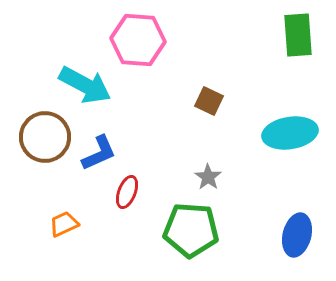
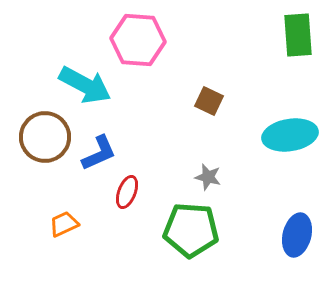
cyan ellipse: moved 2 px down
gray star: rotated 20 degrees counterclockwise
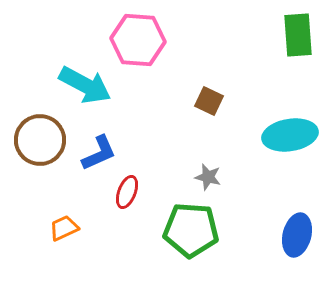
brown circle: moved 5 px left, 3 px down
orange trapezoid: moved 4 px down
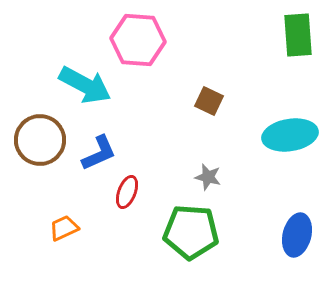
green pentagon: moved 2 px down
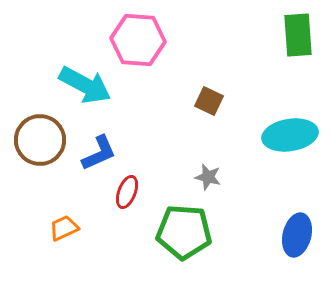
green pentagon: moved 7 px left
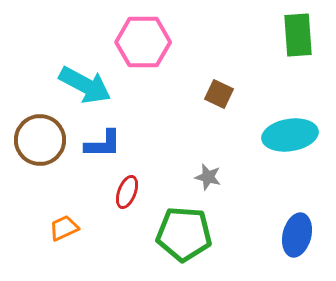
pink hexagon: moved 5 px right, 2 px down; rotated 4 degrees counterclockwise
brown square: moved 10 px right, 7 px up
blue L-shape: moved 4 px right, 9 px up; rotated 24 degrees clockwise
green pentagon: moved 2 px down
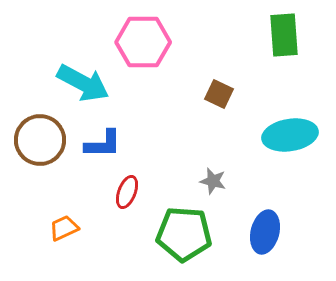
green rectangle: moved 14 px left
cyan arrow: moved 2 px left, 2 px up
gray star: moved 5 px right, 4 px down
blue ellipse: moved 32 px left, 3 px up
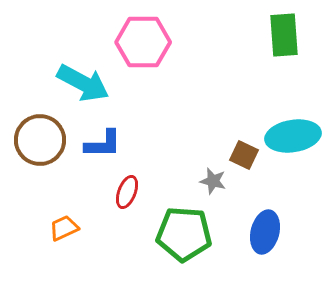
brown square: moved 25 px right, 61 px down
cyan ellipse: moved 3 px right, 1 px down
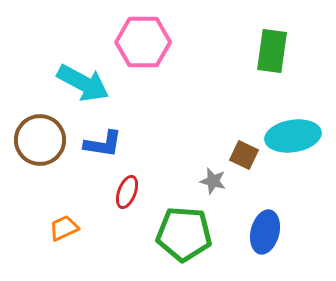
green rectangle: moved 12 px left, 16 px down; rotated 12 degrees clockwise
blue L-shape: rotated 9 degrees clockwise
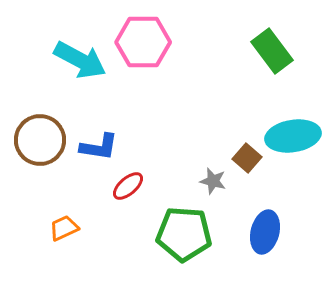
green rectangle: rotated 45 degrees counterclockwise
cyan arrow: moved 3 px left, 23 px up
blue L-shape: moved 4 px left, 3 px down
brown square: moved 3 px right, 3 px down; rotated 16 degrees clockwise
red ellipse: moved 1 px right, 6 px up; rotated 28 degrees clockwise
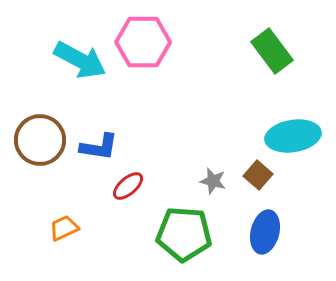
brown square: moved 11 px right, 17 px down
